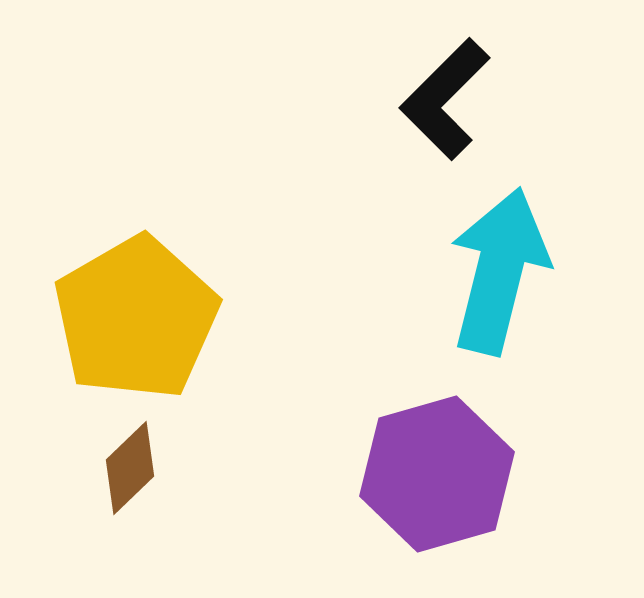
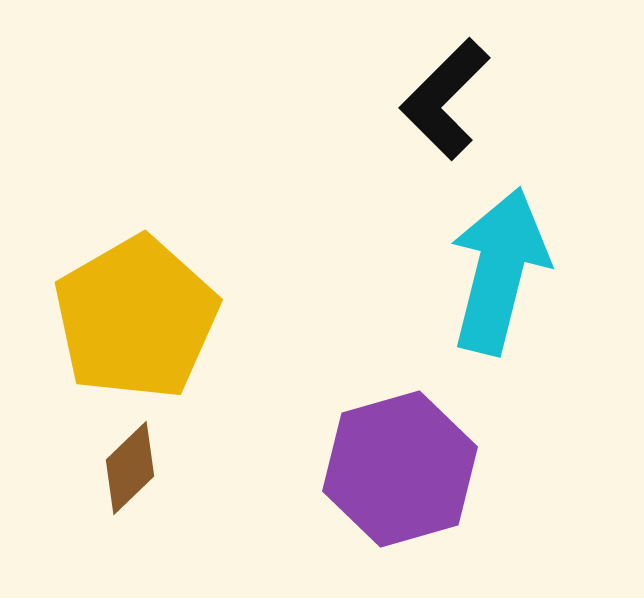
purple hexagon: moved 37 px left, 5 px up
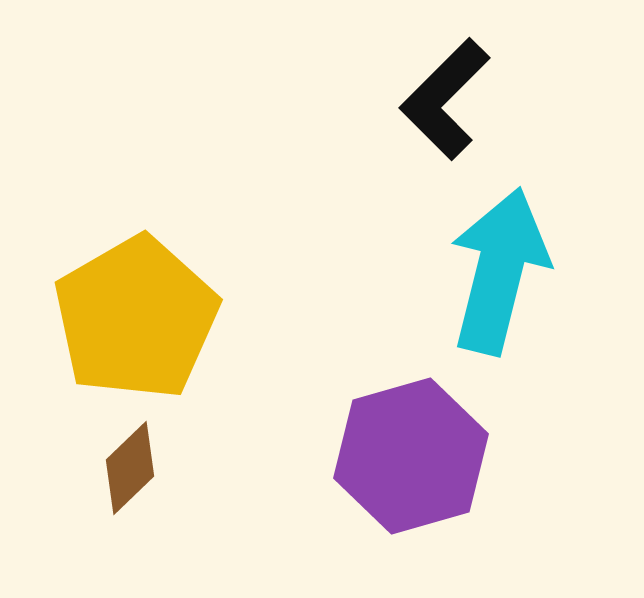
purple hexagon: moved 11 px right, 13 px up
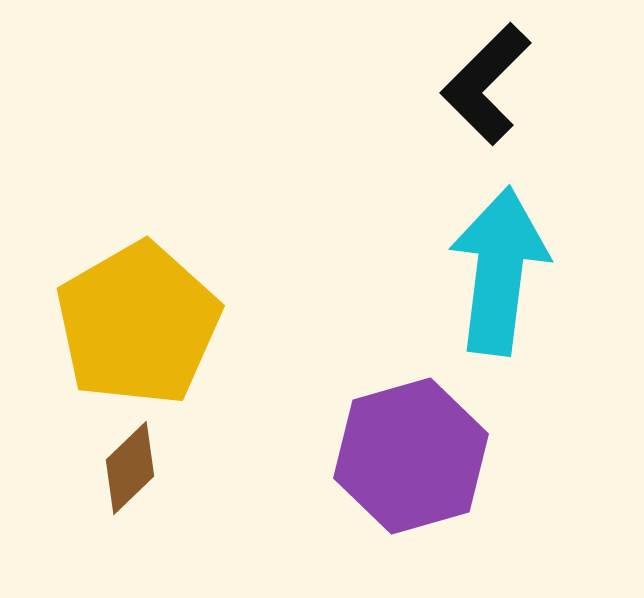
black L-shape: moved 41 px right, 15 px up
cyan arrow: rotated 7 degrees counterclockwise
yellow pentagon: moved 2 px right, 6 px down
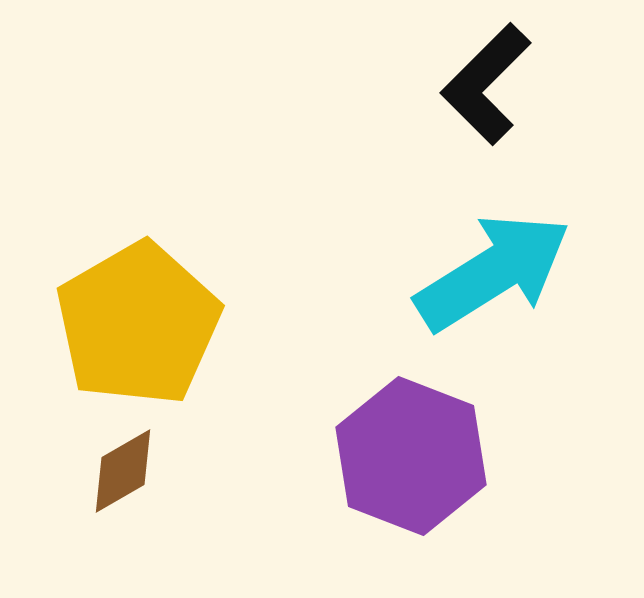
cyan arrow: moved 6 px left, 1 px down; rotated 51 degrees clockwise
purple hexagon: rotated 23 degrees counterclockwise
brown diamond: moved 7 px left, 3 px down; rotated 14 degrees clockwise
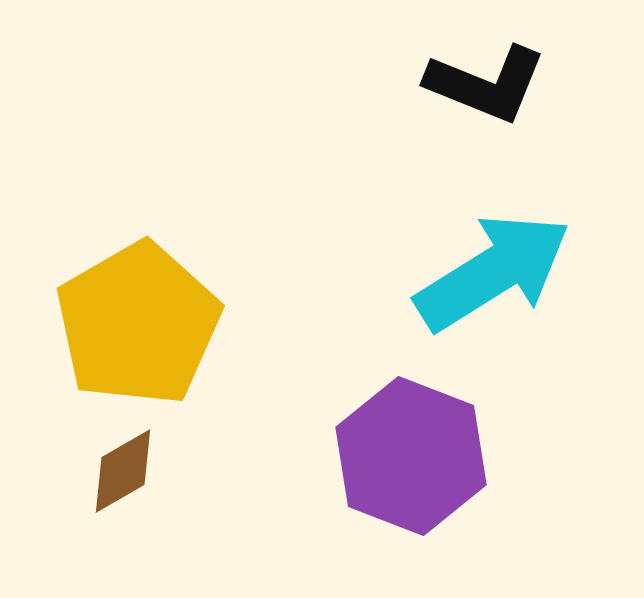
black L-shape: rotated 113 degrees counterclockwise
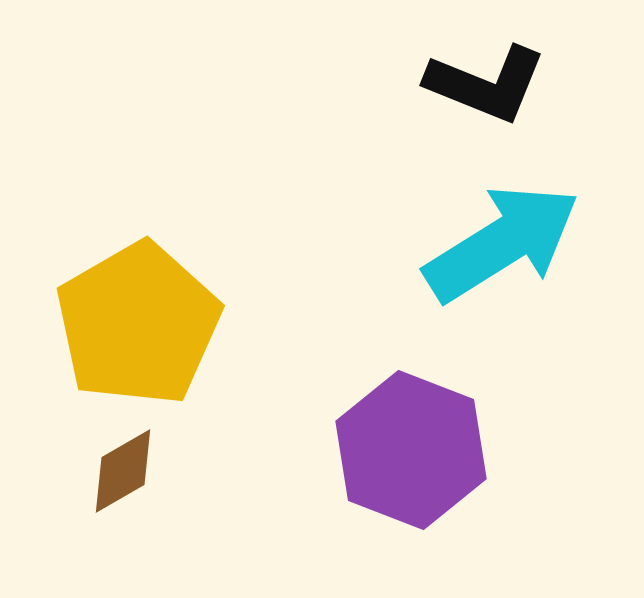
cyan arrow: moved 9 px right, 29 px up
purple hexagon: moved 6 px up
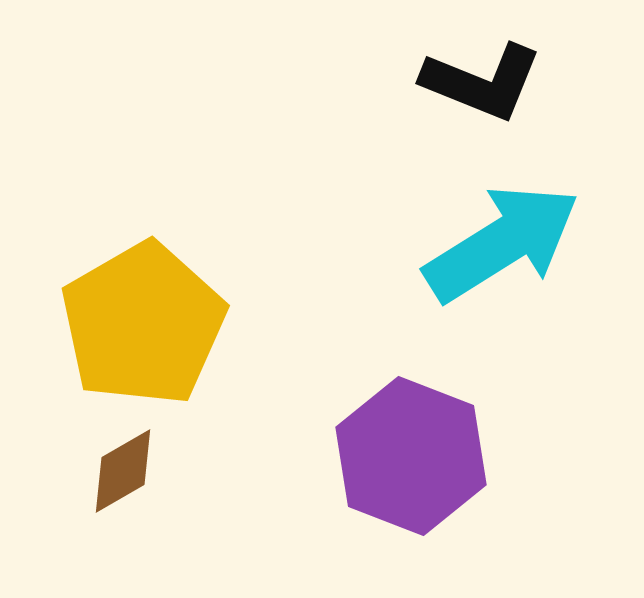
black L-shape: moved 4 px left, 2 px up
yellow pentagon: moved 5 px right
purple hexagon: moved 6 px down
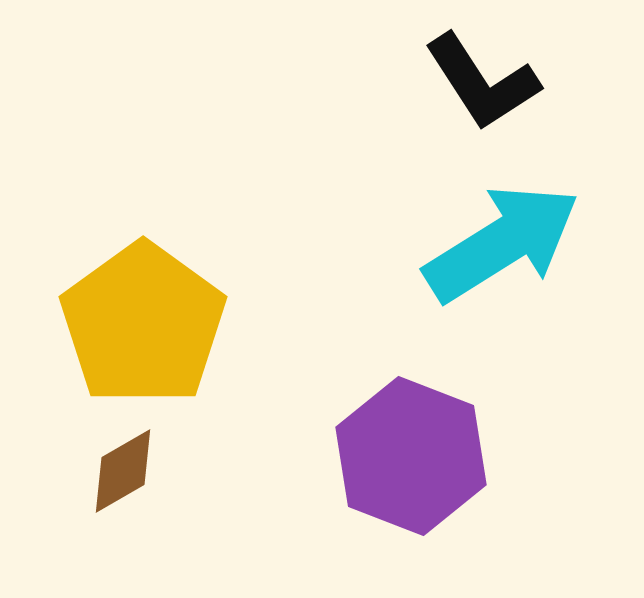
black L-shape: rotated 35 degrees clockwise
yellow pentagon: rotated 6 degrees counterclockwise
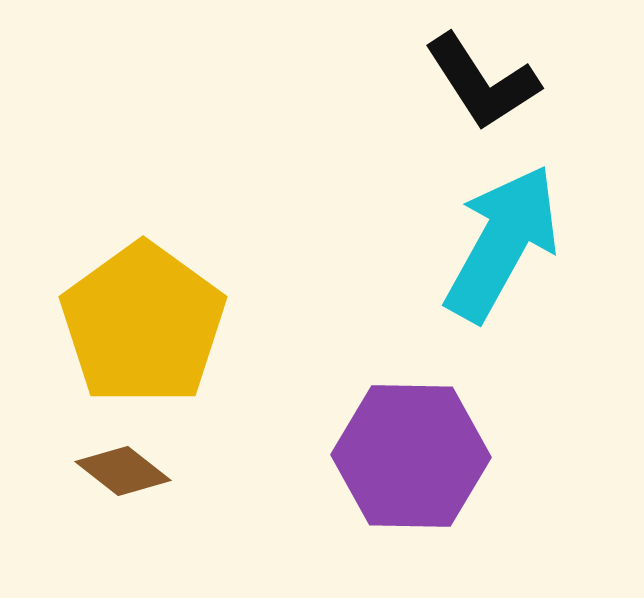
cyan arrow: rotated 29 degrees counterclockwise
purple hexagon: rotated 20 degrees counterclockwise
brown diamond: rotated 68 degrees clockwise
